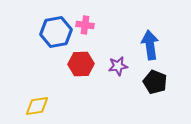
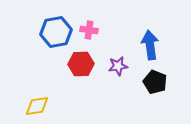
pink cross: moved 4 px right, 5 px down
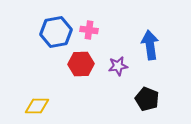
black pentagon: moved 8 px left, 17 px down
yellow diamond: rotated 10 degrees clockwise
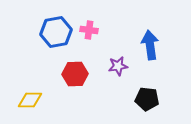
red hexagon: moved 6 px left, 10 px down
black pentagon: rotated 15 degrees counterclockwise
yellow diamond: moved 7 px left, 6 px up
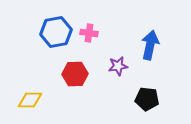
pink cross: moved 3 px down
blue arrow: rotated 20 degrees clockwise
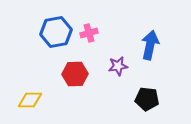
pink cross: rotated 24 degrees counterclockwise
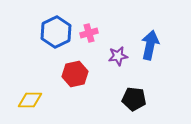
blue hexagon: rotated 16 degrees counterclockwise
purple star: moved 10 px up
red hexagon: rotated 10 degrees counterclockwise
black pentagon: moved 13 px left
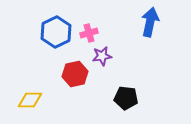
blue arrow: moved 23 px up
purple star: moved 16 px left
black pentagon: moved 8 px left, 1 px up
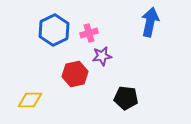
blue hexagon: moved 2 px left, 2 px up
